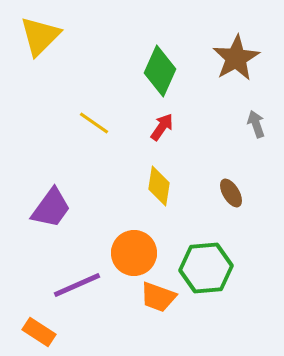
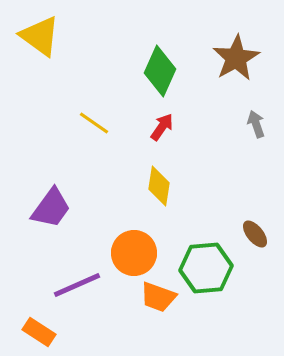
yellow triangle: rotated 39 degrees counterclockwise
brown ellipse: moved 24 px right, 41 px down; rotated 8 degrees counterclockwise
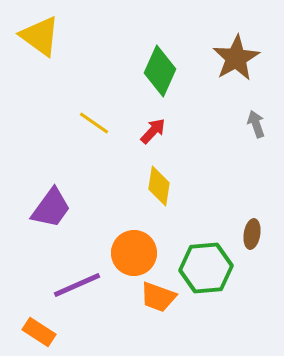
red arrow: moved 9 px left, 4 px down; rotated 8 degrees clockwise
brown ellipse: moved 3 px left; rotated 48 degrees clockwise
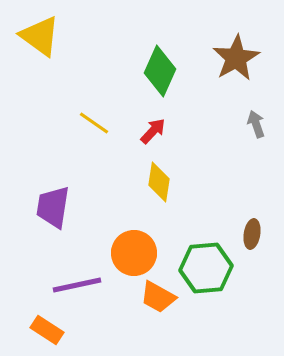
yellow diamond: moved 4 px up
purple trapezoid: moved 2 px right, 1 px up; rotated 153 degrees clockwise
purple line: rotated 12 degrees clockwise
orange trapezoid: rotated 9 degrees clockwise
orange rectangle: moved 8 px right, 2 px up
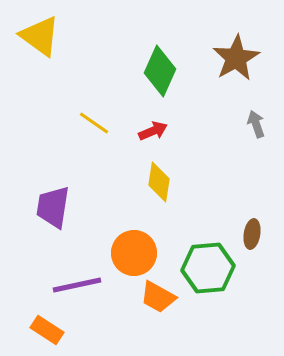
red arrow: rotated 24 degrees clockwise
green hexagon: moved 2 px right
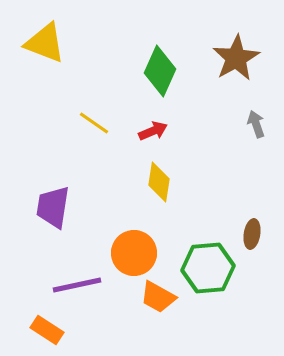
yellow triangle: moved 5 px right, 7 px down; rotated 15 degrees counterclockwise
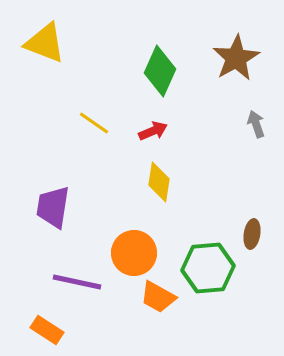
purple line: moved 3 px up; rotated 24 degrees clockwise
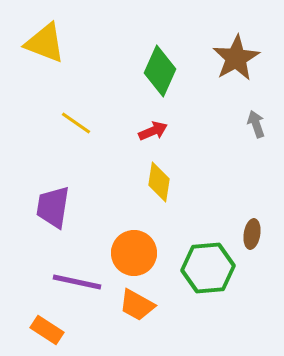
yellow line: moved 18 px left
orange trapezoid: moved 21 px left, 8 px down
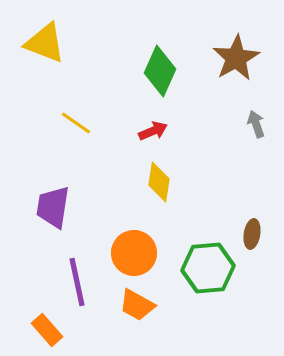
purple line: rotated 66 degrees clockwise
orange rectangle: rotated 16 degrees clockwise
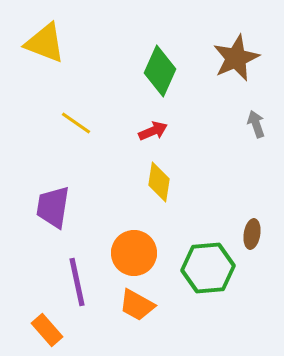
brown star: rotated 6 degrees clockwise
